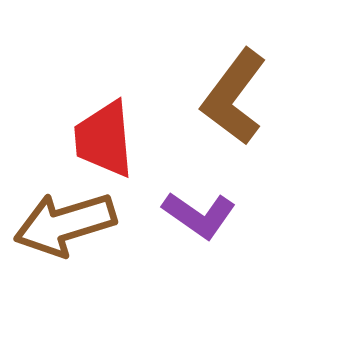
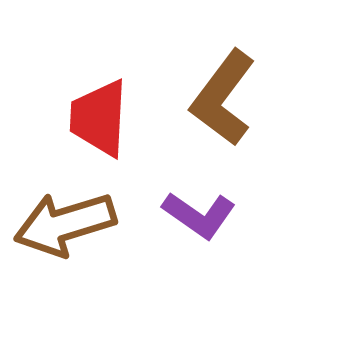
brown L-shape: moved 11 px left, 1 px down
red trapezoid: moved 5 px left, 21 px up; rotated 8 degrees clockwise
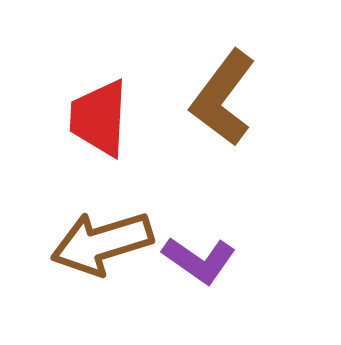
purple L-shape: moved 45 px down
brown arrow: moved 37 px right, 19 px down
